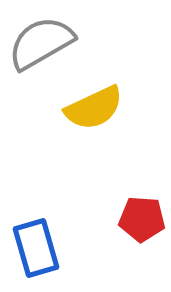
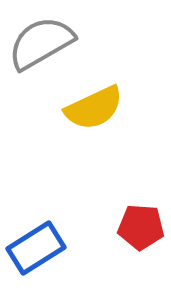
red pentagon: moved 1 px left, 8 px down
blue rectangle: rotated 74 degrees clockwise
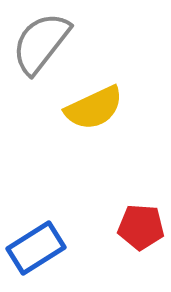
gray semicircle: rotated 22 degrees counterclockwise
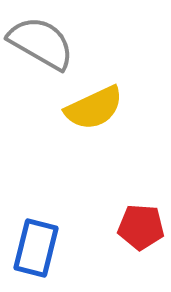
gray semicircle: rotated 82 degrees clockwise
blue rectangle: rotated 44 degrees counterclockwise
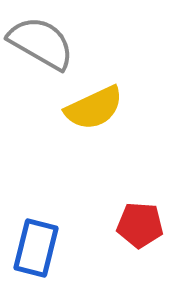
red pentagon: moved 1 px left, 2 px up
